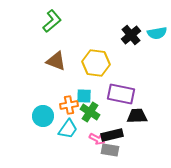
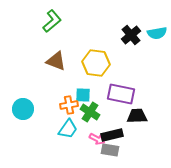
cyan square: moved 1 px left, 1 px up
cyan circle: moved 20 px left, 7 px up
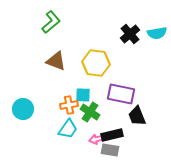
green L-shape: moved 1 px left, 1 px down
black cross: moved 1 px left, 1 px up
black trapezoid: rotated 110 degrees counterclockwise
pink arrow: rotated 140 degrees clockwise
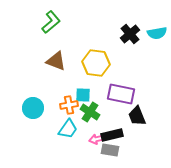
cyan circle: moved 10 px right, 1 px up
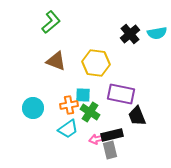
cyan trapezoid: rotated 20 degrees clockwise
gray rectangle: rotated 66 degrees clockwise
